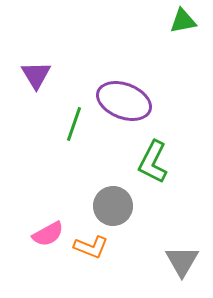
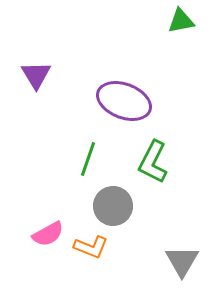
green triangle: moved 2 px left
green line: moved 14 px right, 35 px down
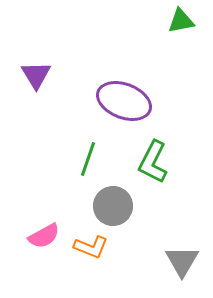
pink semicircle: moved 4 px left, 2 px down
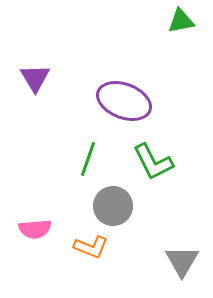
purple triangle: moved 1 px left, 3 px down
green L-shape: rotated 54 degrees counterclockwise
pink semicircle: moved 9 px left, 7 px up; rotated 24 degrees clockwise
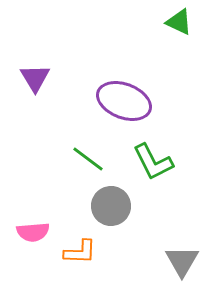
green triangle: moved 2 px left, 1 px down; rotated 36 degrees clockwise
green line: rotated 72 degrees counterclockwise
gray circle: moved 2 px left
pink semicircle: moved 2 px left, 3 px down
orange L-shape: moved 11 px left, 5 px down; rotated 20 degrees counterclockwise
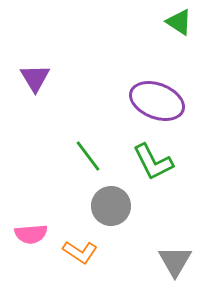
green triangle: rotated 8 degrees clockwise
purple ellipse: moved 33 px right
green line: moved 3 px up; rotated 16 degrees clockwise
pink semicircle: moved 2 px left, 2 px down
orange L-shape: rotated 32 degrees clockwise
gray triangle: moved 7 px left
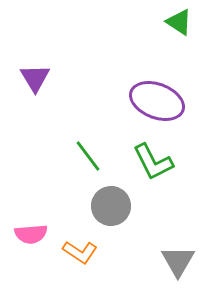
gray triangle: moved 3 px right
